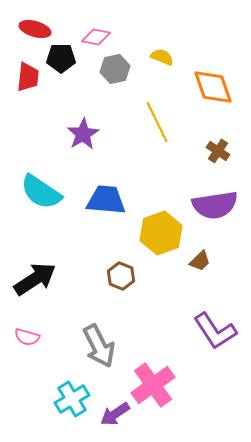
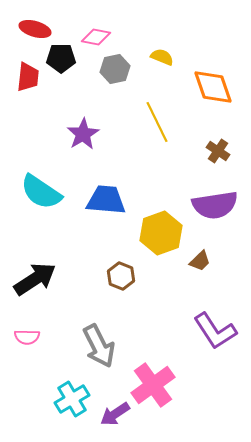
pink semicircle: rotated 15 degrees counterclockwise
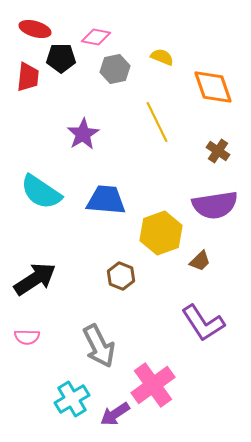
purple L-shape: moved 12 px left, 8 px up
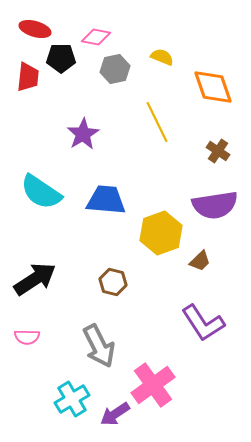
brown hexagon: moved 8 px left, 6 px down; rotated 8 degrees counterclockwise
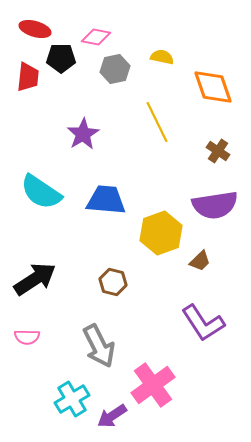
yellow semicircle: rotated 10 degrees counterclockwise
purple arrow: moved 3 px left, 2 px down
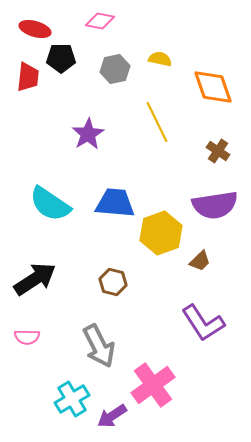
pink diamond: moved 4 px right, 16 px up
yellow semicircle: moved 2 px left, 2 px down
purple star: moved 5 px right
cyan semicircle: moved 9 px right, 12 px down
blue trapezoid: moved 9 px right, 3 px down
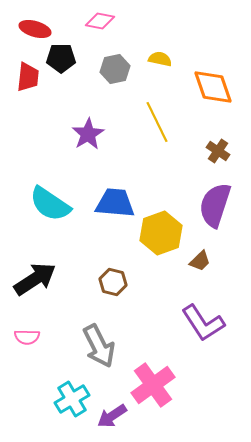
purple semicircle: rotated 117 degrees clockwise
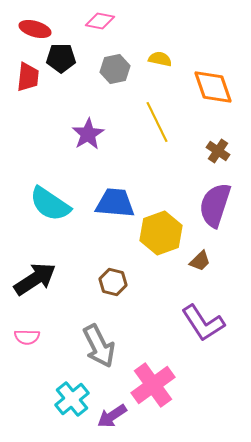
cyan cross: rotated 8 degrees counterclockwise
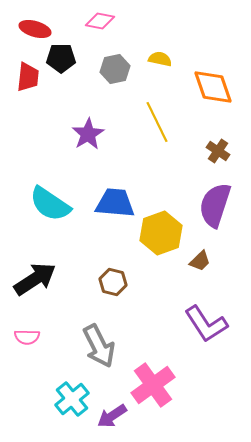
purple L-shape: moved 3 px right, 1 px down
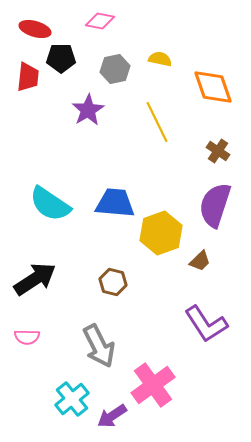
purple star: moved 24 px up
